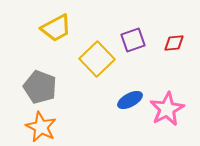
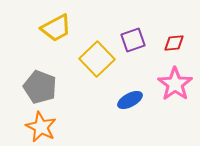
pink star: moved 8 px right, 25 px up; rotated 8 degrees counterclockwise
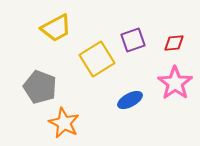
yellow square: rotated 12 degrees clockwise
pink star: moved 1 px up
orange star: moved 23 px right, 4 px up
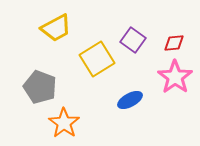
purple square: rotated 35 degrees counterclockwise
pink star: moved 6 px up
orange star: rotated 8 degrees clockwise
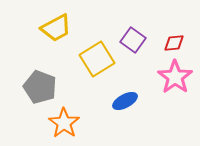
blue ellipse: moved 5 px left, 1 px down
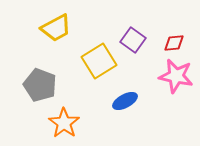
yellow square: moved 2 px right, 2 px down
pink star: moved 1 px right, 1 px up; rotated 24 degrees counterclockwise
gray pentagon: moved 2 px up
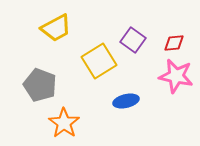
blue ellipse: moved 1 px right; rotated 15 degrees clockwise
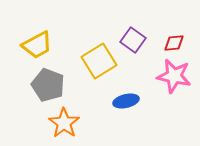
yellow trapezoid: moved 19 px left, 17 px down
pink star: moved 2 px left
gray pentagon: moved 8 px right
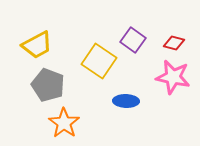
red diamond: rotated 20 degrees clockwise
yellow square: rotated 24 degrees counterclockwise
pink star: moved 1 px left, 1 px down
blue ellipse: rotated 15 degrees clockwise
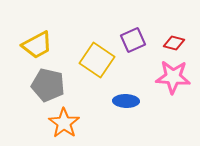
purple square: rotated 30 degrees clockwise
yellow square: moved 2 px left, 1 px up
pink star: rotated 8 degrees counterclockwise
gray pentagon: rotated 8 degrees counterclockwise
